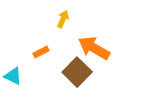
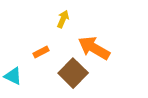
brown square: moved 4 px left, 1 px down
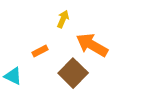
orange arrow: moved 2 px left, 3 px up
orange rectangle: moved 1 px left, 1 px up
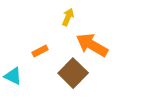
yellow arrow: moved 5 px right, 2 px up
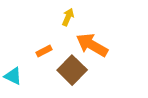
orange rectangle: moved 4 px right
brown square: moved 1 px left, 3 px up
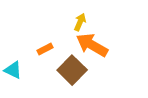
yellow arrow: moved 12 px right, 5 px down
orange rectangle: moved 1 px right, 2 px up
cyan triangle: moved 6 px up
